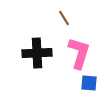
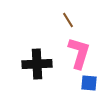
brown line: moved 4 px right, 2 px down
black cross: moved 11 px down
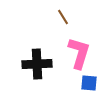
brown line: moved 5 px left, 3 px up
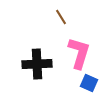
brown line: moved 2 px left
blue square: rotated 18 degrees clockwise
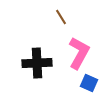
pink L-shape: rotated 12 degrees clockwise
black cross: moved 1 px up
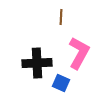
brown line: rotated 35 degrees clockwise
blue square: moved 28 px left
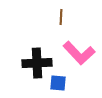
pink L-shape: rotated 108 degrees clockwise
blue square: moved 3 px left; rotated 18 degrees counterclockwise
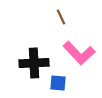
brown line: rotated 28 degrees counterclockwise
black cross: moved 3 px left
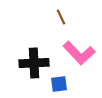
blue square: moved 1 px right, 1 px down; rotated 12 degrees counterclockwise
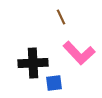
black cross: moved 1 px left
blue square: moved 5 px left, 1 px up
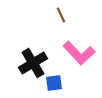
brown line: moved 2 px up
black cross: rotated 28 degrees counterclockwise
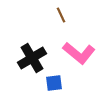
pink L-shape: rotated 8 degrees counterclockwise
black cross: moved 1 px left, 5 px up
